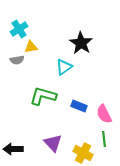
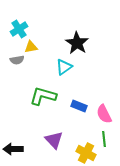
black star: moved 4 px left
purple triangle: moved 1 px right, 3 px up
yellow cross: moved 3 px right
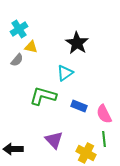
yellow triangle: rotated 24 degrees clockwise
gray semicircle: rotated 40 degrees counterclockwise
cyan triangle: moved 1 px right, 6 px down
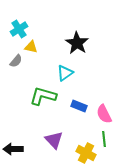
gray semicircle: moved 1 px left, 1 px down
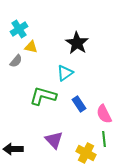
blue rectangle: moved 2 px up; rotated 35 degrees clockwise
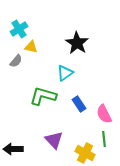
yellow cross: moved 1 px left
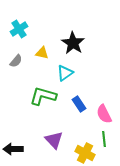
black star: moved 4 px left
yellow triangle: moved 11 px right, 6 px down
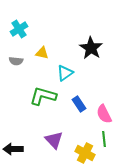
black star: moved 18 px right, 5 px down
gray semicircle: rotated 56 degrees clockwise
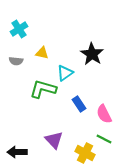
black star: moved 1 px right, 6 px down
green L-shape: moved 7 px up
green line: rotated 56 degrees counterclockwise
black arrow: moved 4 px right, 3 px down
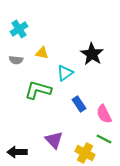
gray semicircle: moved 1 px up
green L-shape: moved 5 px left, 1 px down
